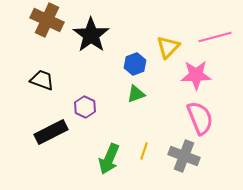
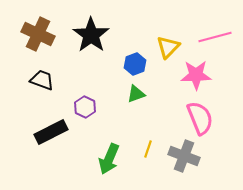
brown cross: moved 9 px left, 14 px down
yellow line: moved 4 px right, 2 px up
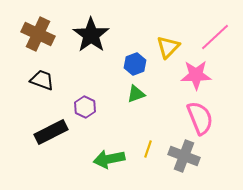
pink line: rotated 28 degrees counterclockwise
green arrow: rotated 56 degrees clockwise
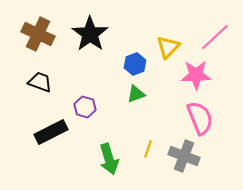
black star: moved 1 px left, 1 px up
black trapezoid: moved 2 px left, 2 px down
purple hexagon: rotated 10 degrees counterclockwise
green arrow: rotated 96 degrees counterclockwise
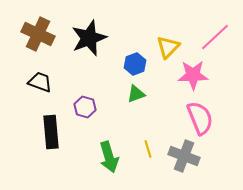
black star: moved 1 px left, 4 px down; rotated 15 degrees clockwise
pink star: moved 3 px left
black rectangle: rotated 68 degrees counterclockwise
yellow line: rotated 36 degrees counterclockwise
green arrow: moved 2 px up
